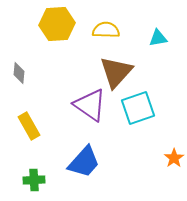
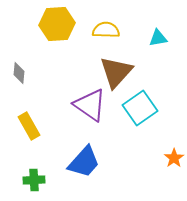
cyan square: moved 2 px right; rotated 16 degrees counterclockwise
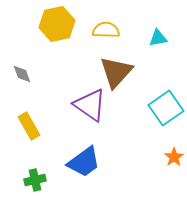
yellow hexagon: rotated 8 degrees counterclockwise
gray diamond: moved 3 px right, 1 px down; rotated 25 degrees counterclockwise
cyan square: moved 26 px right
orange star: moved 1 px up
blue trapezoid: rotated 12 degrees clockwise
green cross: moved 1 px right; rotated 10 degrees counterclockwise
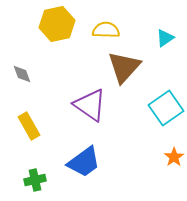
cyan triangle: moved 7 px right; rotated 24 degrees counterclockwise
brown triangle: moved 8 px right, 5 px up
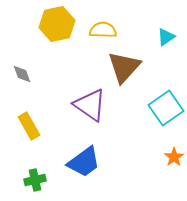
yellow semicircle: moved 3 px left
cyan triangle: moved 1 px right, 1 px up
